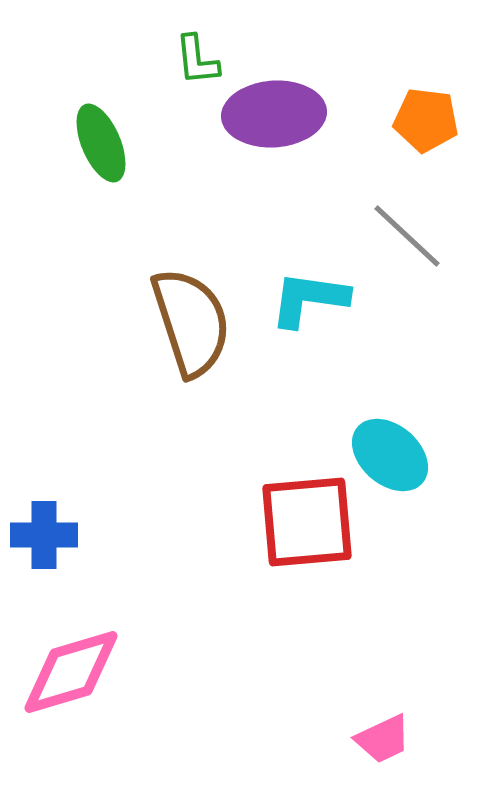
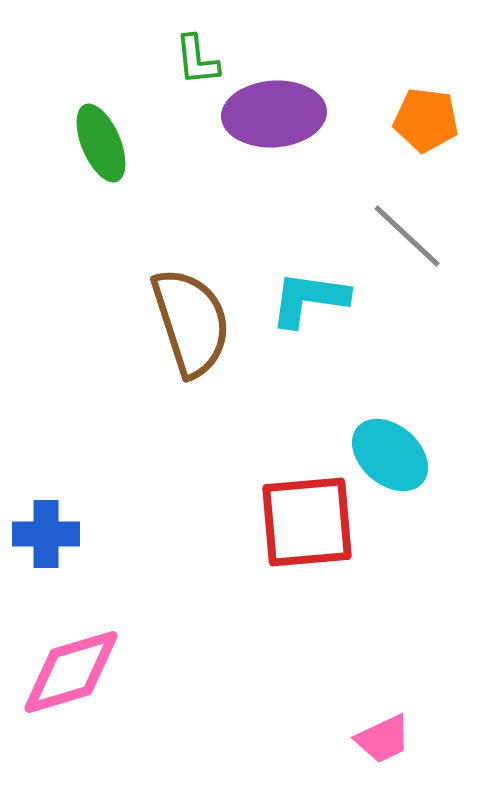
blue cross: moved 2 px right, 1 px up
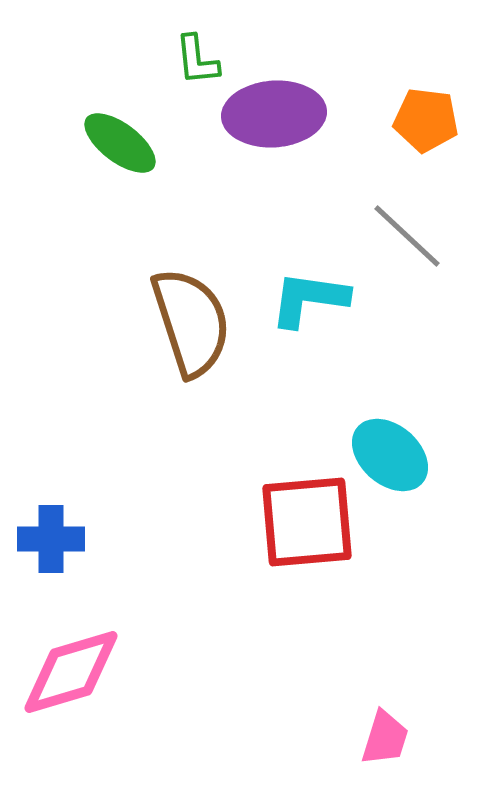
green ellipse: moved 19 px right; rotated 30 degrees counterclockwise
blue cross: moved 5 px right, 5 px down
pink trapezoid: moved 2 px right, 1 px up; rotated 48 degrees counterclockwise
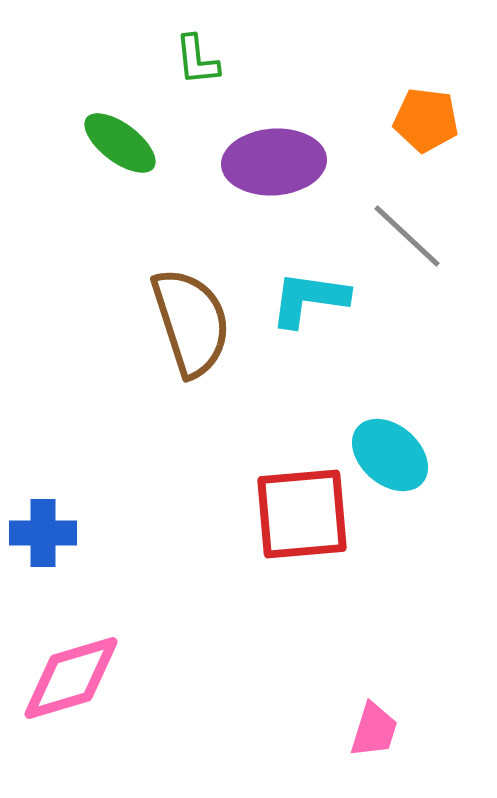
purple ellipse: moved 48 px down
red square: moved 5 px left, 8 px up
blue cross: moved 8 px left, 6 px up
pink diamond: moved 6 px down
pink trapezoid: moved 11 px left, 8 px up
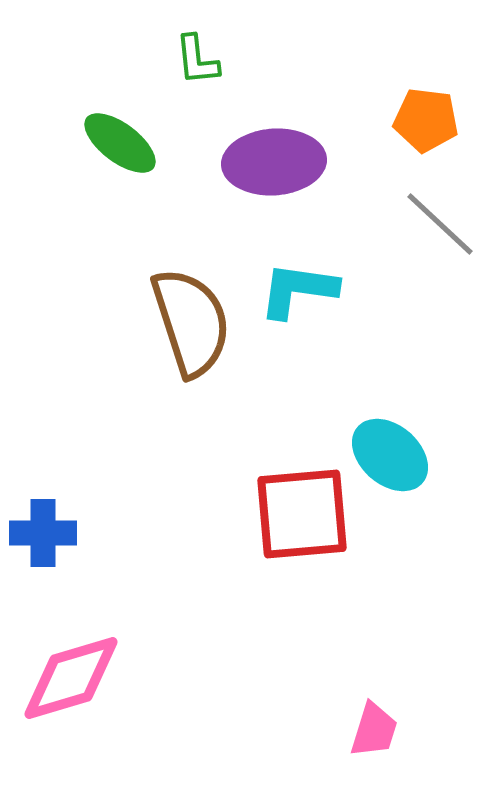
gray line: moved 33 px right, 12 px up
cyan L-shape: moved 11 px left, 9 px up
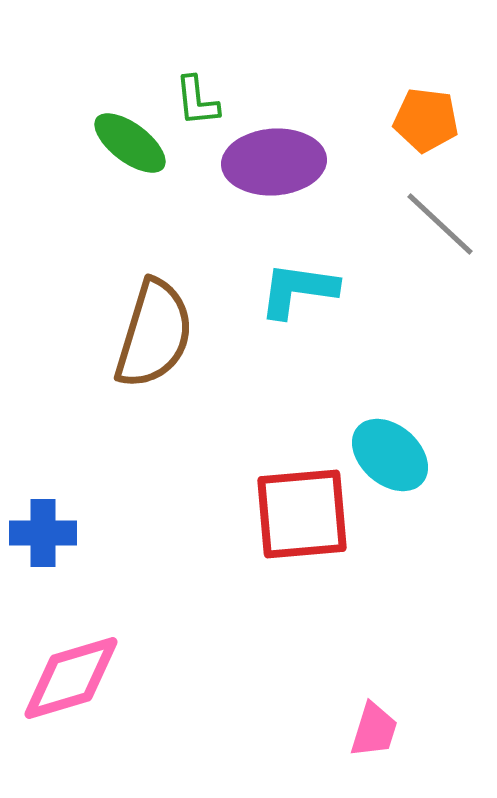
green L-shape: moved 41 px down
green ellipse: moved 10 px right
brown semicircle: moved 37 px left, 12 px down; rotated 35 degrees clockwise
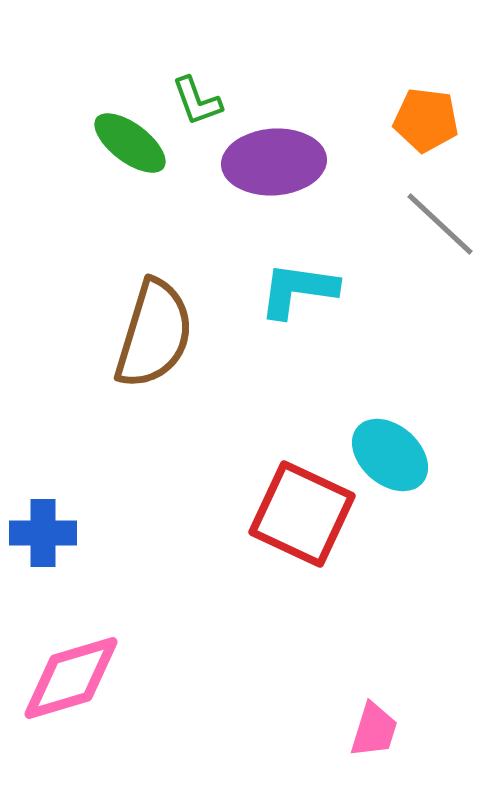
green L-shape: rotated 14 degrees counterclockwise
red square: rotated 30 degrees clockwise
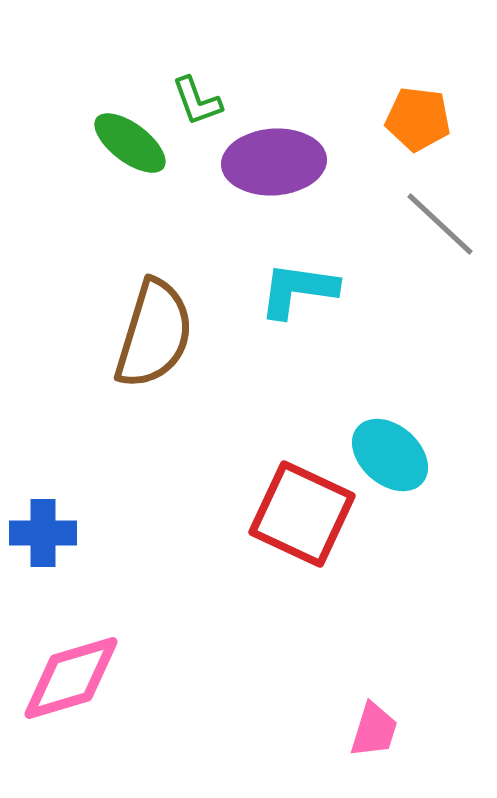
orange pentagon: moved 8 px left, 1 px up
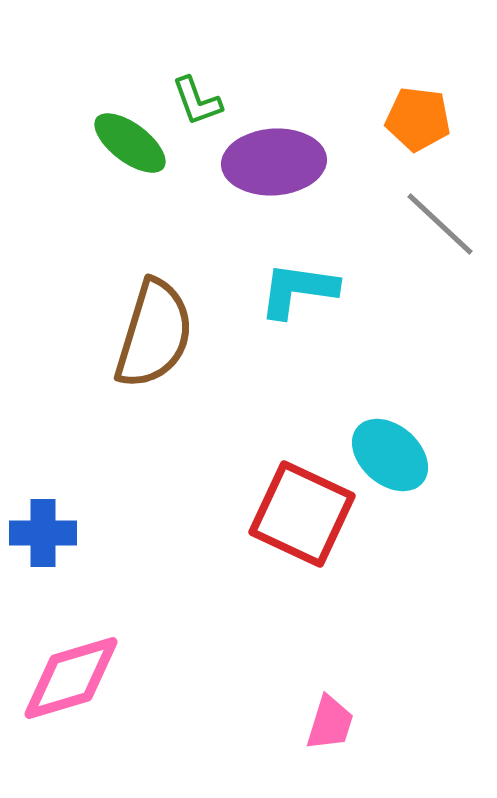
pink trapezoid: moved 44 px left, 7 px up
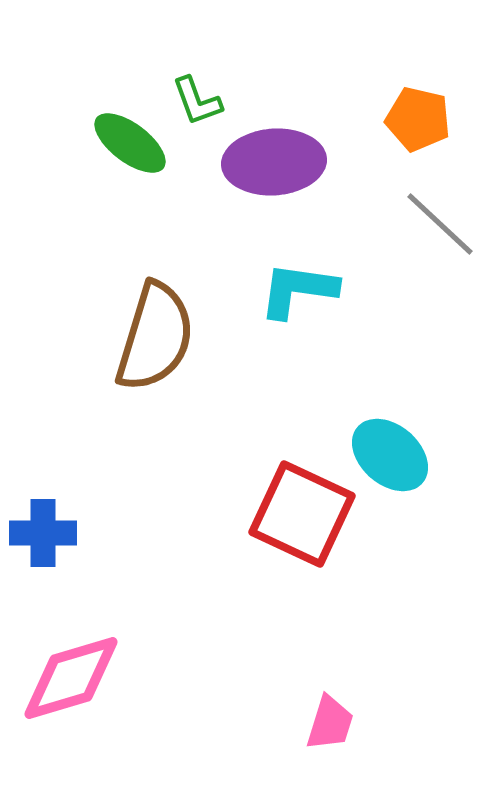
orange pentagon: rotated 6 degrees clockwise
brown semicircle: moved 1 px right, 3 px down
